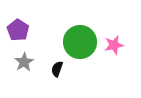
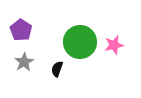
purple pentagon: moved 3 px right
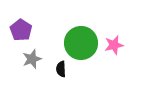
green circle: moved 1 px right, 1 px down
gray star: moved 8 px right, 3 px up; rotated 12 degrees clockwise
black semicircle: moved 4 px right; rotated 21 degrees counterclockwise
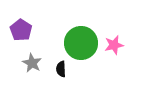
gray star: moved 4 px down; rotated 24 degrees counterclockwise
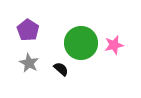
purple pentagon: moved 7 px right
gray star: moved 3 px left
black semicircle: rotated 133 degrees clockwise
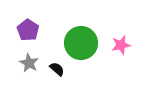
pink star: moved 7 px right
black semicircle: moved 4 px left
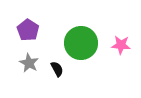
pink star: rotated 18 degrees clockwise
black semicircle: rotated 21 degrees clockwise
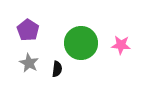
black semicircle: rotated 35 degrees clockwise
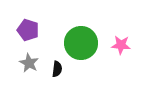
purple pentagon: rotated 15 degrees counterclockwise
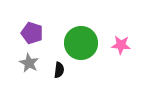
purple pentagon: moved 4 px right, 3 px down
black semicircle: moved 2 px right, 1 px down
